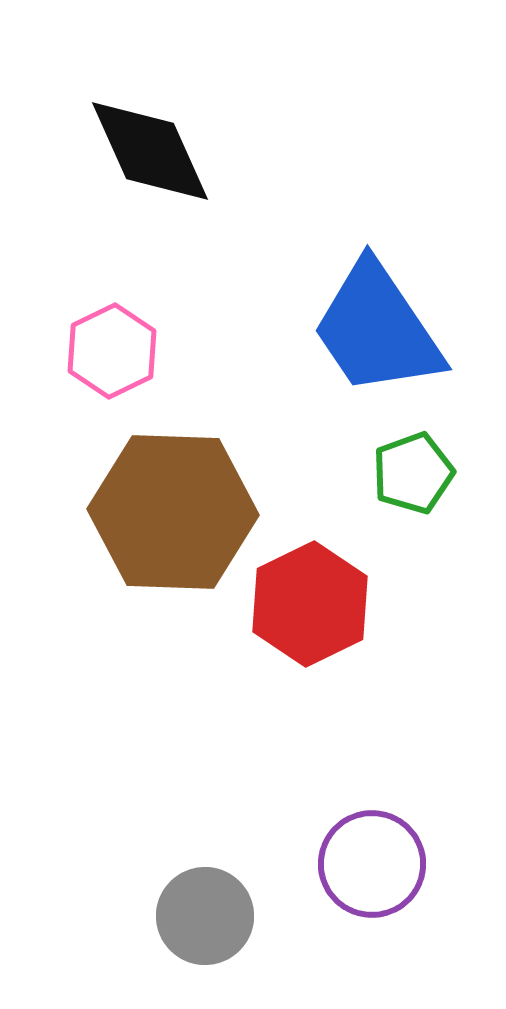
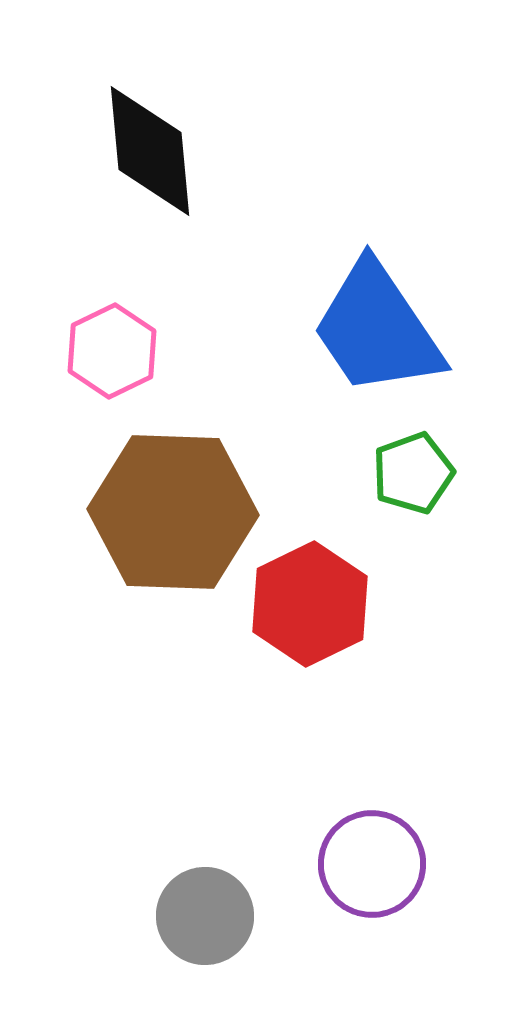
black diamond: rotated 19 degrees clockwise
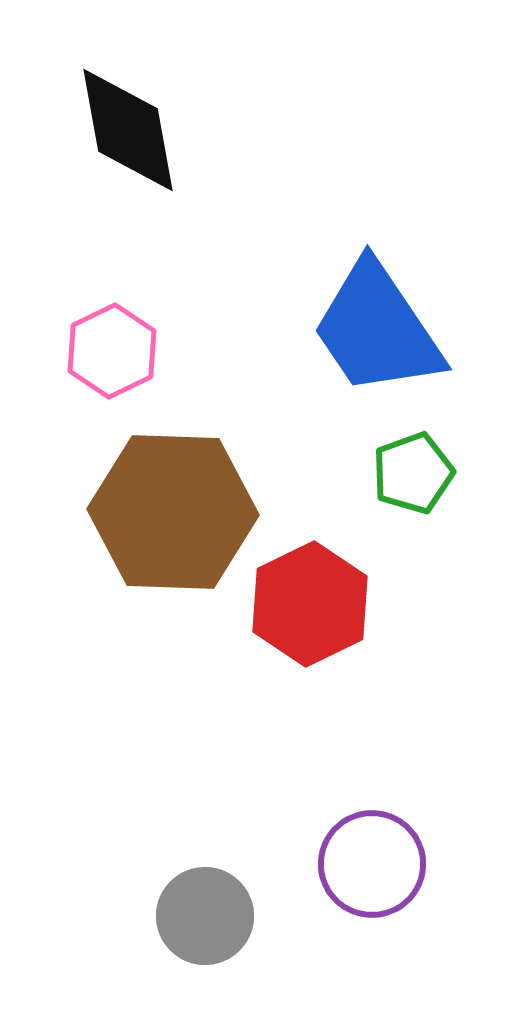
black diamond: moved 22 px left, 21 px up; rotated 5 degrees counterclockwise
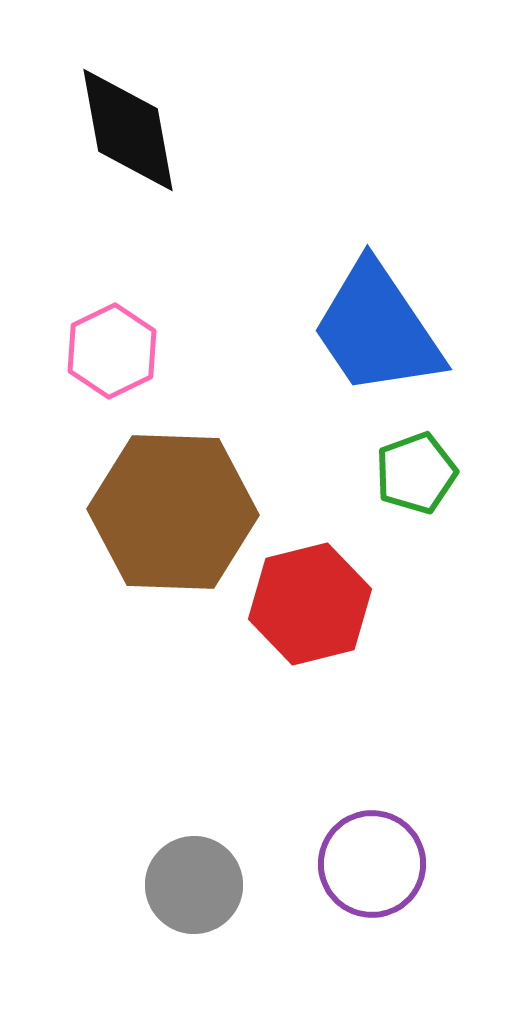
green pentagon: moved 3 px right
red hexagon: rotated 12 degrees clockwise
gray circle: moved 11 px left, 31 px up
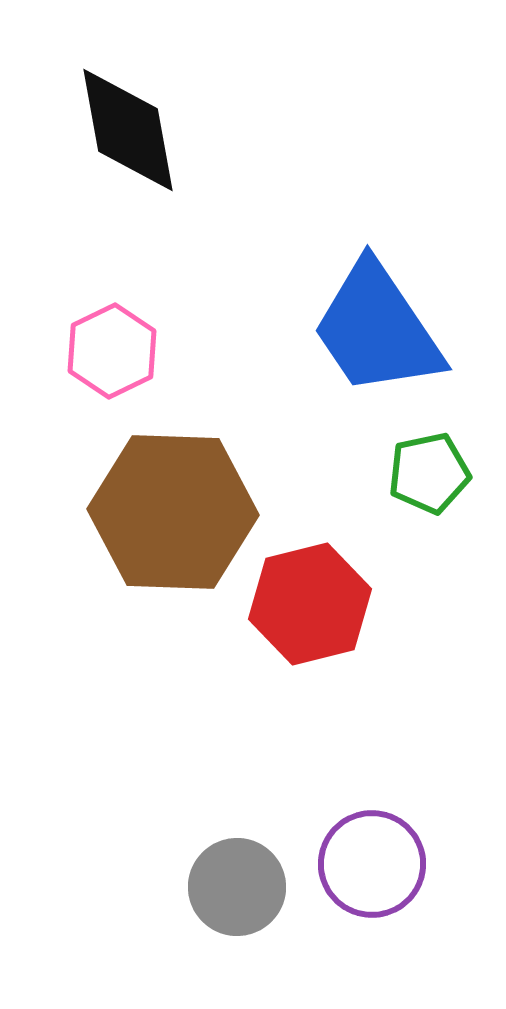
green pentagon: moved 13 px right; rotated 8 degrees clockwise
gray circle: moved 43 px right, 2 px down
